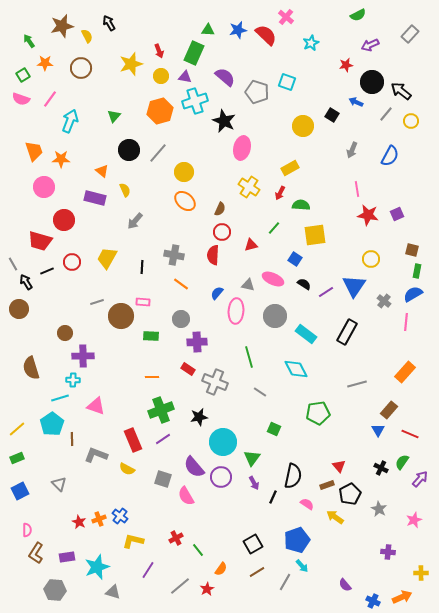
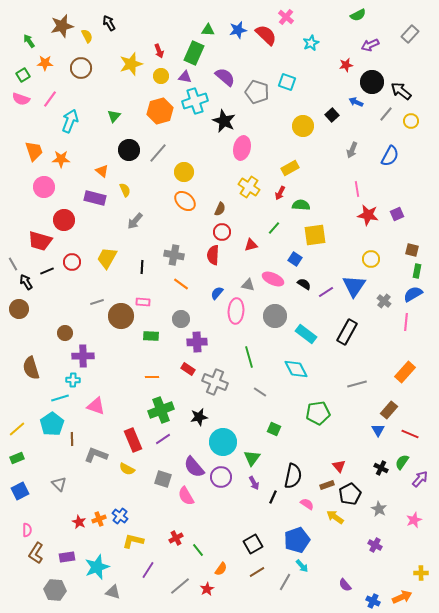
black square at (332, 115): rotated 16 degrees clockwise
purple cross at (388, 552): moved 13 px left, 7 px up; rotated 24 degrees clockwise
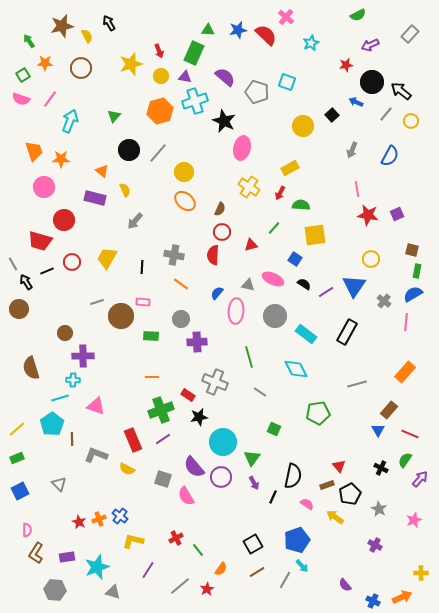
red rectangle at (188, 369): moved 26 px down
green semicircle at (402, 462): moved 3 px right, 2 px up
gray line at (285, 582): moved 2 px up
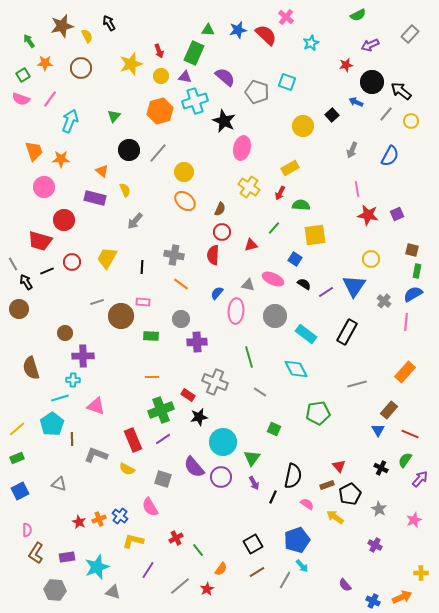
gray triangle at (59, 484): rotated 28 degrees counterclockwise
pink semicircle at (186, 496): moved 36 px left, 11 px down
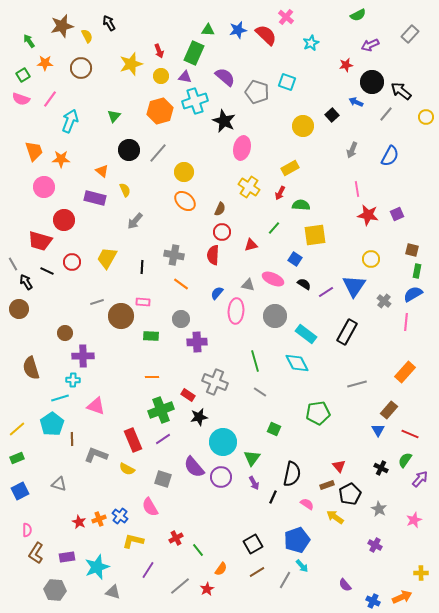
yellow circle at (411, 121): moved 15 px right, 4 px up
black line at (47, 271): rotated 48 degrees clockwise
green line at (249, 357): moved 6 px right, 4 px down
cyan diamond at (296, 369): moved 1 px right, 6 px up
black semicircle at (293, 476): moved 1 px left, 2 px up
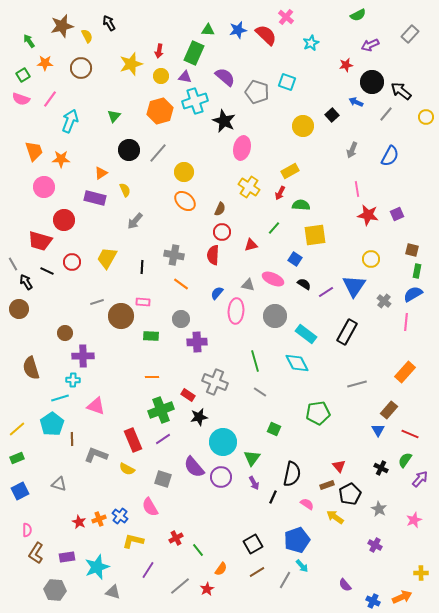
red arrow at (159, 51): rotated 32 degrees clockwise
yellow rectangle at (290, 168): moved 3 px down
orange triangle at (102, 171): moved 1 px left, 2 px down; rotated 48 degrees clockwise
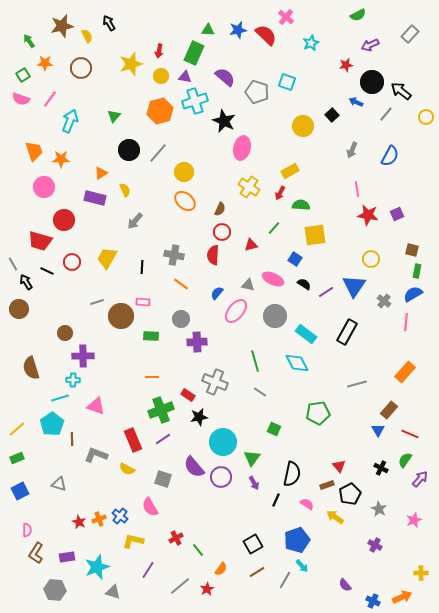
pink ellipse at (236, 311): rotated 35 degrees clockwise
black line at (273, 497): moved 3 px right, 3 px down
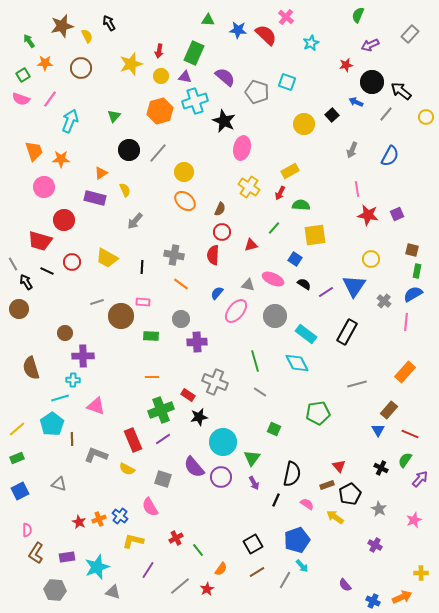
green semicircle at (358, 15): rotated 140 degrees clockwise
green triangle at (208, 30): moved 10 px up
blue star at (238, 30): rotated 18 degrees clockwise
yellow circle at (303, 126): moved 1 px right, 2 px up
yellow trapezoid at (107, 258): rotated 90 degrees counterclockwise
